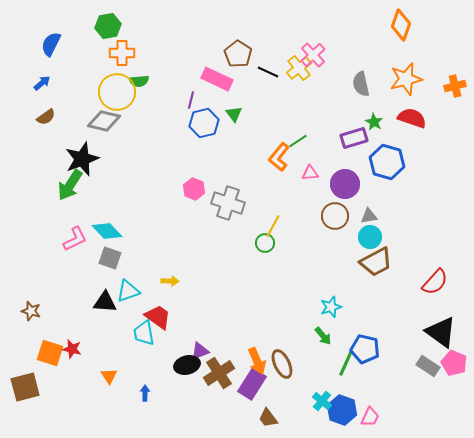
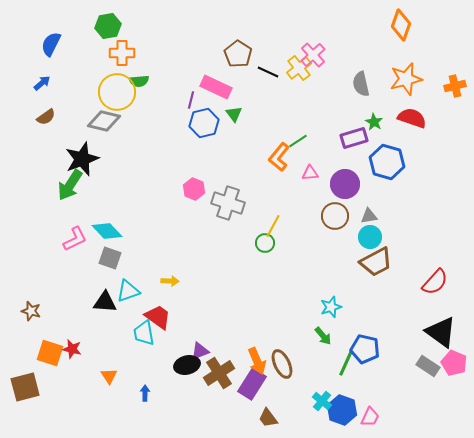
pink rectangle at (217, 79): moved 1 px left, 8 px down
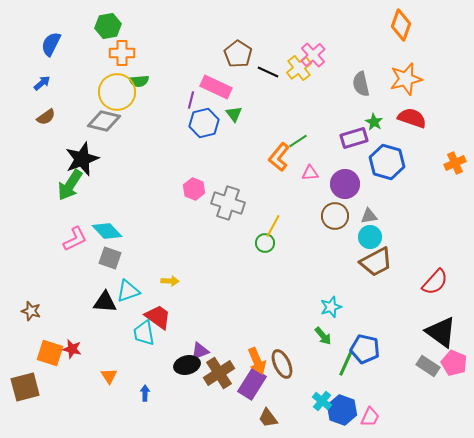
orange cross at (455, 86): moved 77 px down; rotated 10 degrees counterclockwise
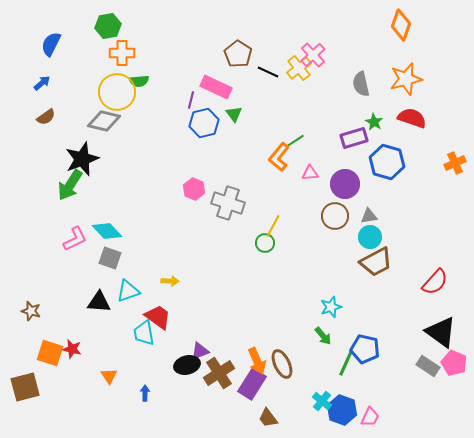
green line at (298, 141): moved 3 px left
black triangle at (105, 302): moved 6 px left
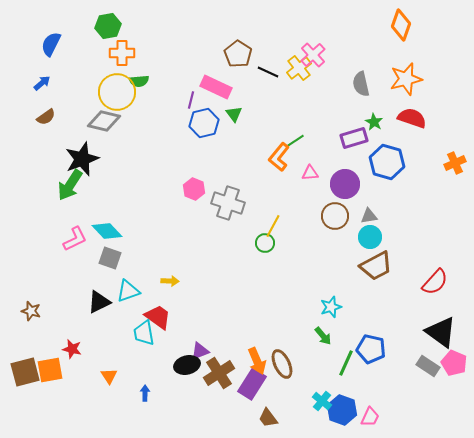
brown trapezoid at (376, 262): moved 4 px down
black triangle at (99, 302): rotated 30 degrees counterclockwise
blue pentagon at (365, 349): moved 6 px right
orange square at (50, 353): moved 17 px down; rotated 28 degrees counterclockwise
brown square at (25, 387): moved 15 px up
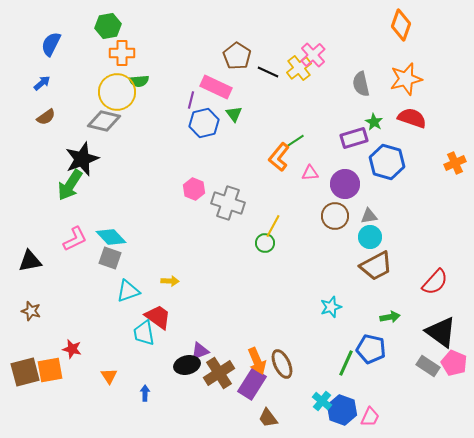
brown pentagon at (238, 54): moved 1 px left, 2 px down
cyan diamond at (107, 231): moved 4 px right, 6 px down
black triangle at (99, 302): moved 69 px left, 41 px up; rotated 15 degrees clockwise
green arrow at (323, 336): moved 67 px right, 19 px up; rotated 60 degrees counterclockwise
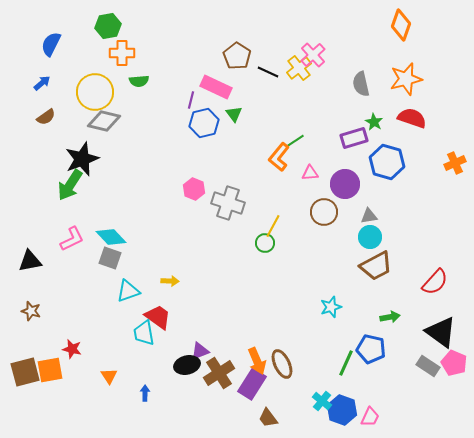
yellow circle at (117, 92): moved 22 px left
brown circle at (335, 216): moved 11 px left, 4 px up
pink L-shape at (75, 239): moved 3 px left
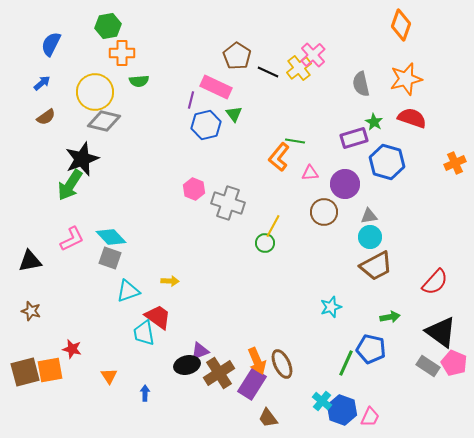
blue hexagon at (204, 123): moved 2 px right, 2 px down
green line at (295, 141): rotated 42 degrees clockwise
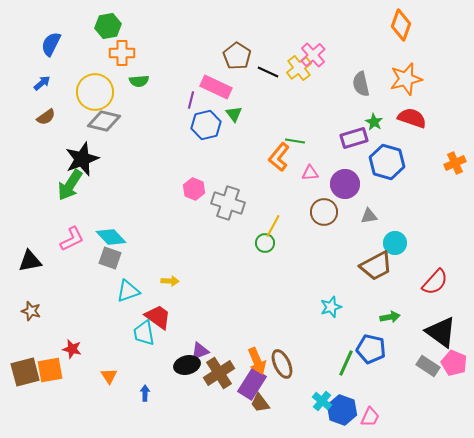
cyan circle at (370, 237): moved 25 px right, 6 px down
brown trapezoid at (268, 418): moved 8 px left, 15 px up
